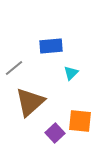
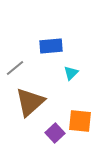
gray line: moved 1 px right
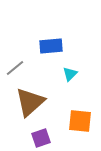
cyan triangle: moved 1 px left, 1 px down
purple square: moved 14 px left, 5 px down; rotated 24 degrees clockwise
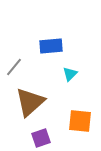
gray line: moved 1 px left, 1 px up; rotated 12 degrees counterclockwise
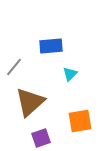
orange square: rotated 15 degrees counterclockwise
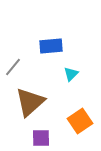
gray line: moved 1 px left
cyan triangle: moved 1 px right
orange square: rotated 25 degrees counterclockwise
purple square: rotated 18 degrees clockwise
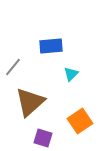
purple square: moved 2 px right; rotated 18 degrees clockwise
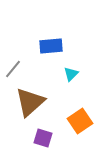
gray line: moved 2 px down
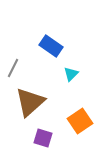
blue rectangle: rotated 40 degrees clockwise
gray line: moved 1 px up; rotated 12 degrees counterclockwise
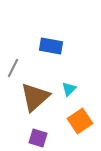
blue rectangle: rotated 25 degrees counterclockwise
cyan triangle: moved 2 px left, 15 px down
brown triangle: moved 5 px right, 5 px up
purple square: moved 5 px left
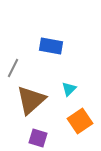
brown triangle: moved 4 px left, 3 px down
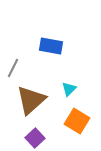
orange square: moved 3 px left; rotated 25 degrees counterclockwise
purple square: moved 3 px left; rotated 30 degrees clockwise
